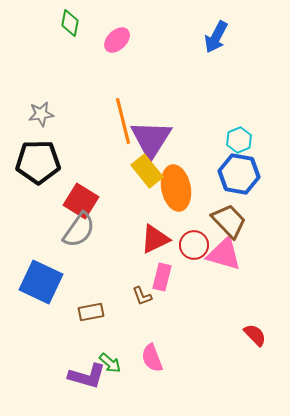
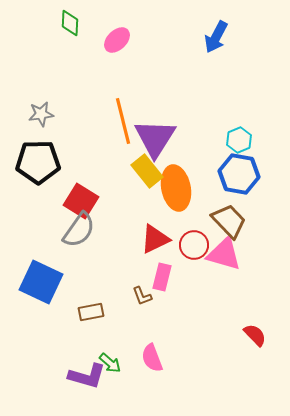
green diamond: rotated 8 degrees counterclockwise
purple triangle: moved 4 px right, 1 px up
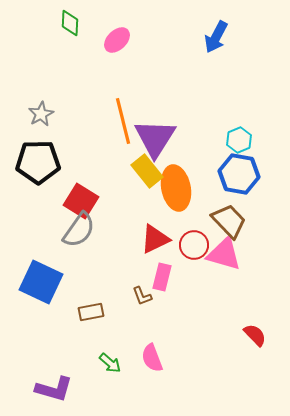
gray star: rotated 20 degrees counterclockwise
purple L-shape: moved 33 px left, 13 px down
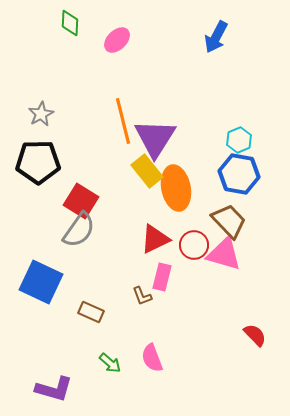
brown rectangle: rotated 35 degrees clockwise
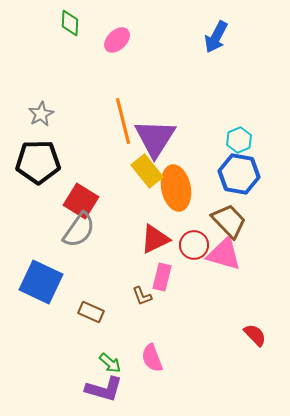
purple L-shape: moved 50 px right
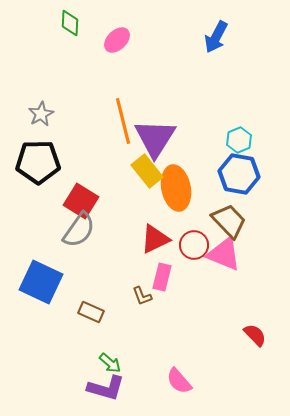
pink triangle: rotated 6 degrees clockwise
pink semicircle: moved 27 px right, 23 px down; rotated 20 degrees counterclockwise
purple L-shape: moved 2 px right, 1 px up
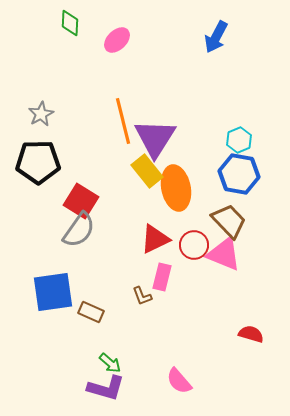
blue square: moved 12 px right, 10 px down; rotated 33 degrees counterclockwise
red semicircle: moved 4 px left, 1 px up; rotated 30 degrees counterclockwise
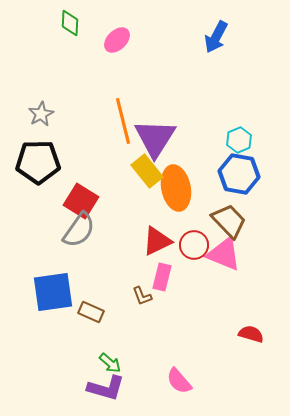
red triangle: moved 2 px right, 2 px down
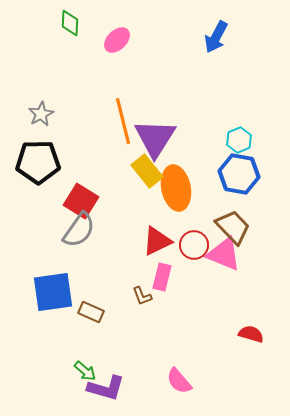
brown trapezoid: moved 4 px right, 6 px down
green arrow: moved 25 px left, 8 px down
